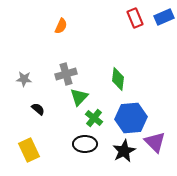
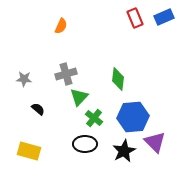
blue hexagon: moved 2 px right, 1 px up
yellow rectangle: moved 1 px down; rotated 50 degrees counterclockwise
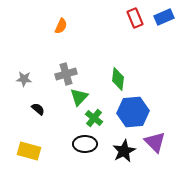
blue hexagon: moved 5 px up
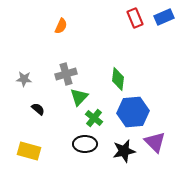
black star: rotated 15 degrees clockwise
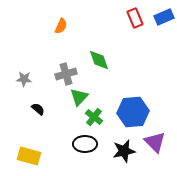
green diamond: moved 19 px left, 19 px up; rotated 25 degrees counterclockwise
green cross: moved 1 px up
yellow rectangle: moved 5 px down
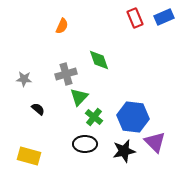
orange semicircle: moved 1 px right
blue hexagon: moved 5 px down; rotated 12 degrees clockwise
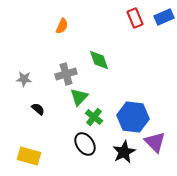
black ellipse: rotated 55 degrees clockwise
black star: moved 1 px down; rotated 15 degrees counterclockwise
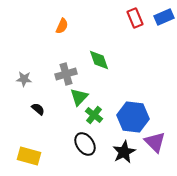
green cross: moved 2 px up
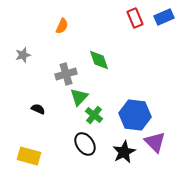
gray star: moved 1 px left, 24 px up; rotated 21 degrees counterclockwise
black semicircle: rotated 16 degrees counterclockwise
blue hexagon: moved 2 px right, 2 px up
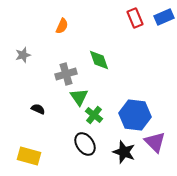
green triangle: rotated 18 degrees counterclockwise
black star: rotated 25 degrees counterclockwise
